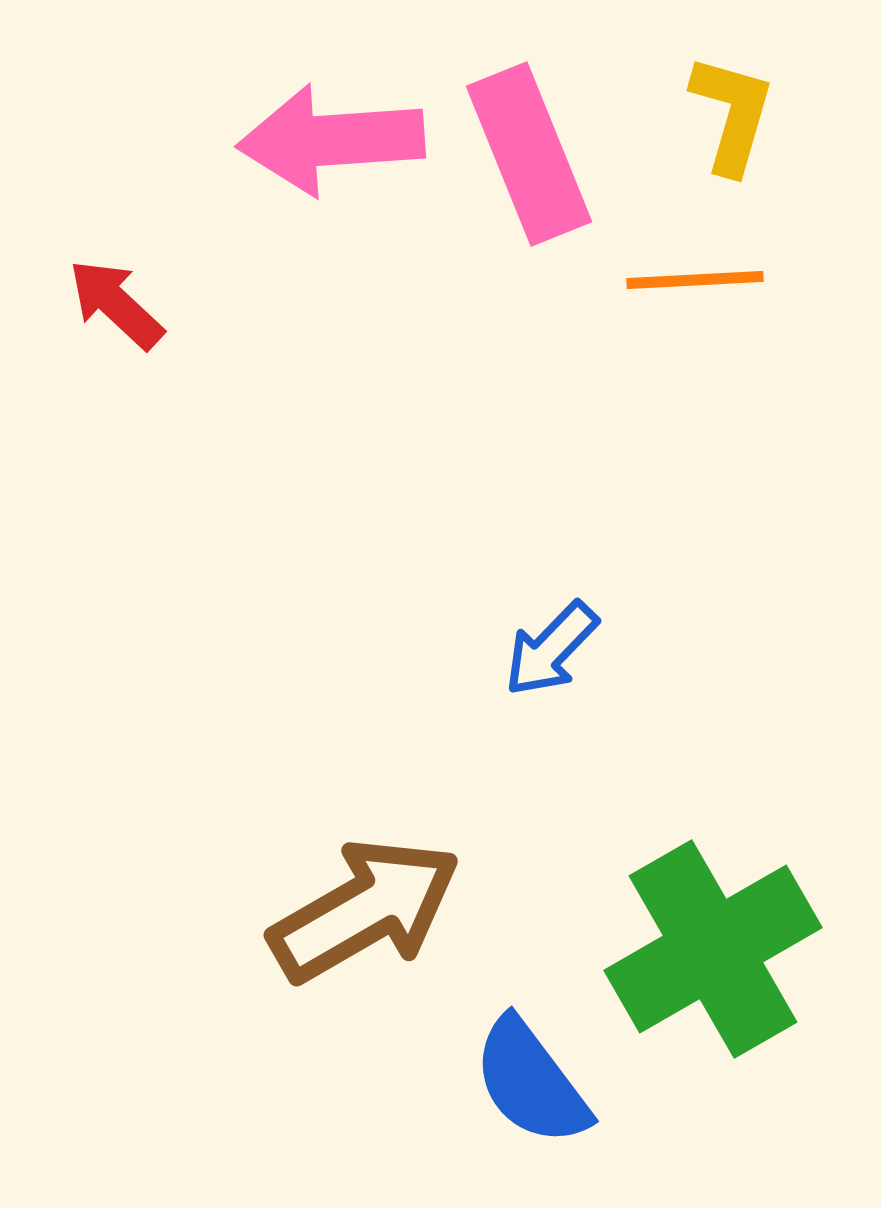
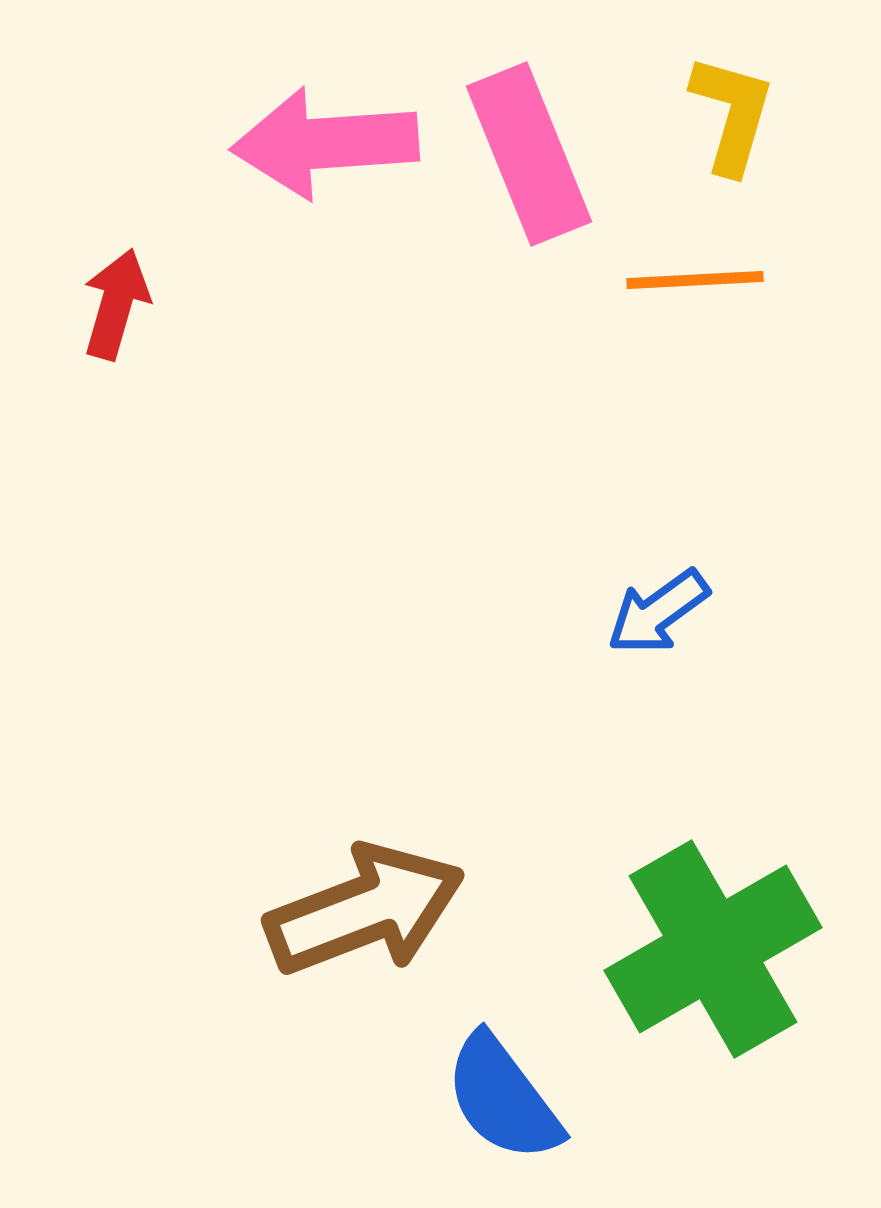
pink arrow: moved 6 px left, 3 px down
red arrow: rotated 63 degrees clockwise
blue arrow: moved 107 px right, 37 px up; rotated 10 degrees clockwise
brown arrow: rotated 9 degrees clockwise
blue semicircle: moved 28 px left, 16 px down
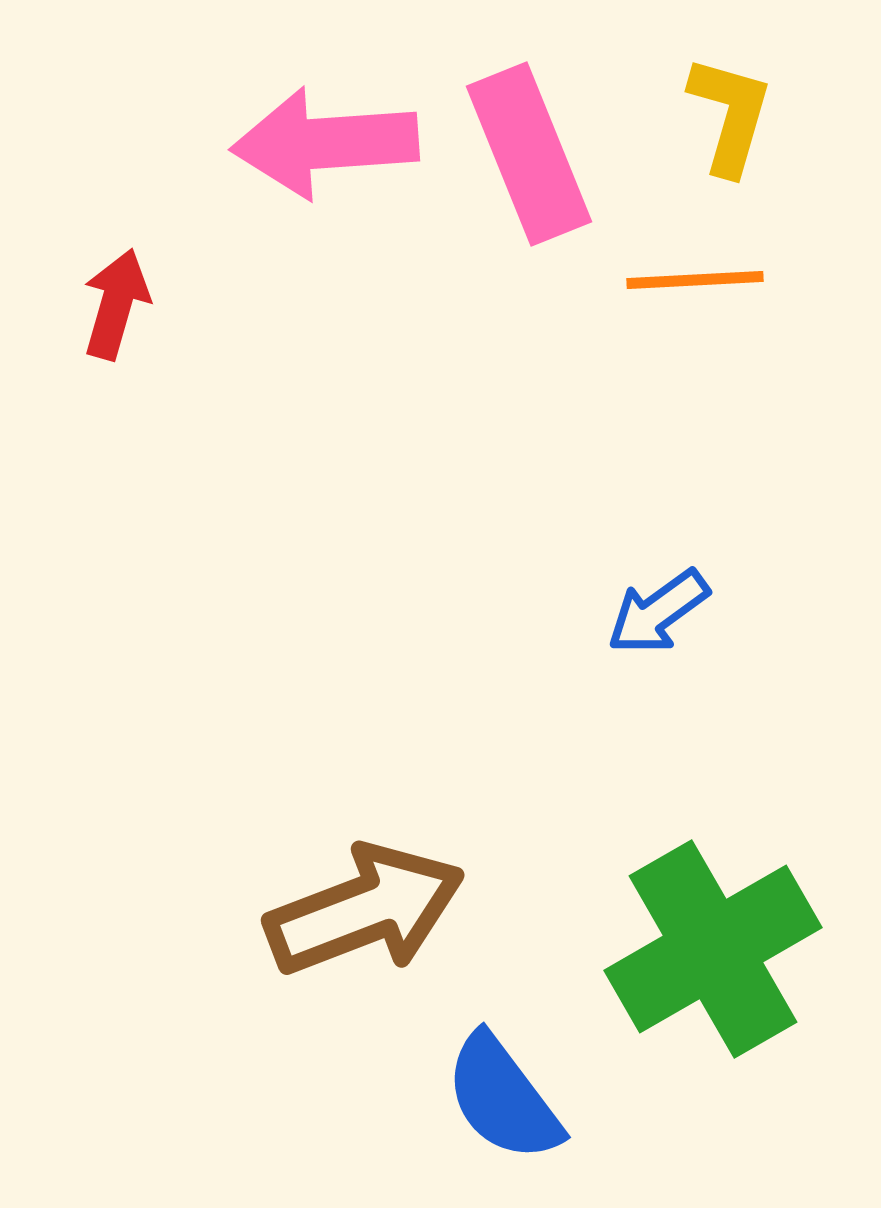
yellow L-shape: moved 2 px left, 1 px down
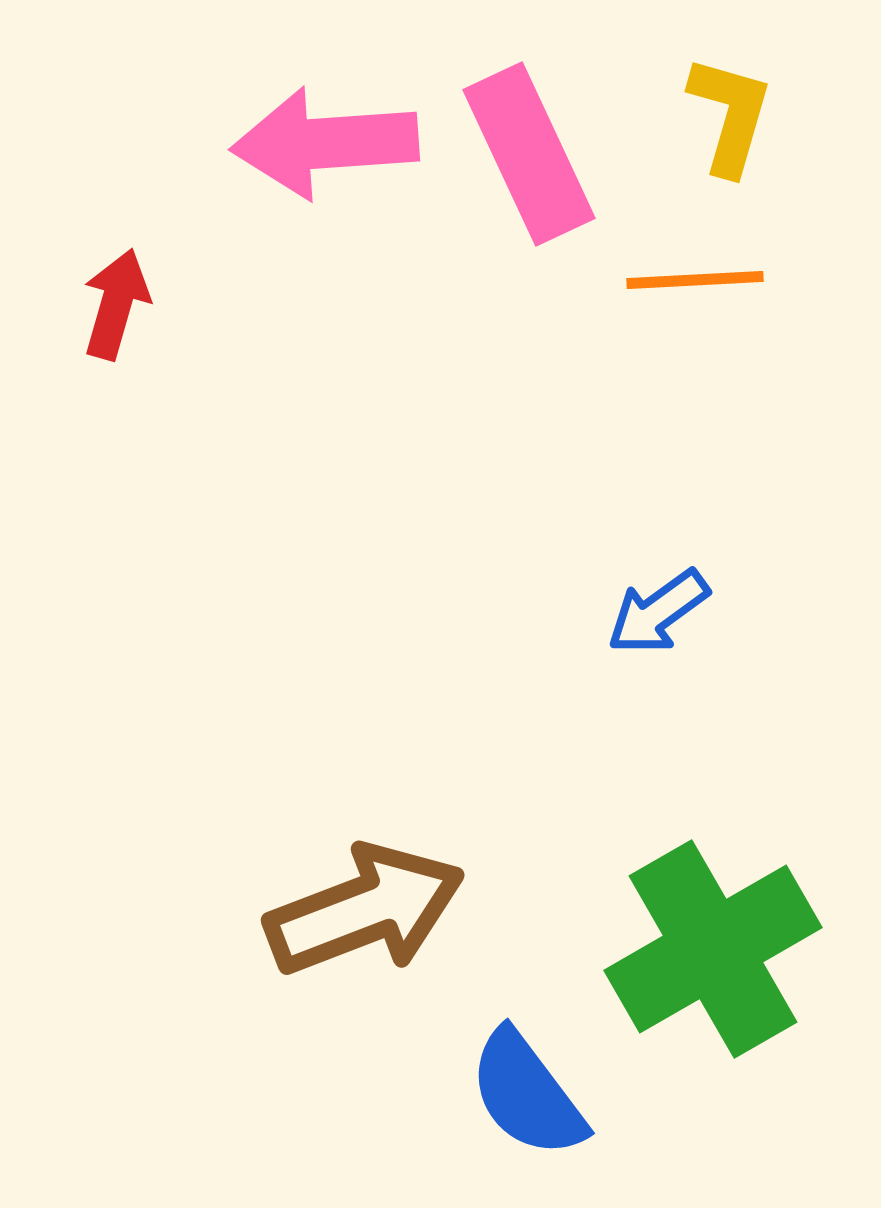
pink rectangle: rotated 3 degrees counterclockwise
blue semicircle: moved 24 px right, 4 px up
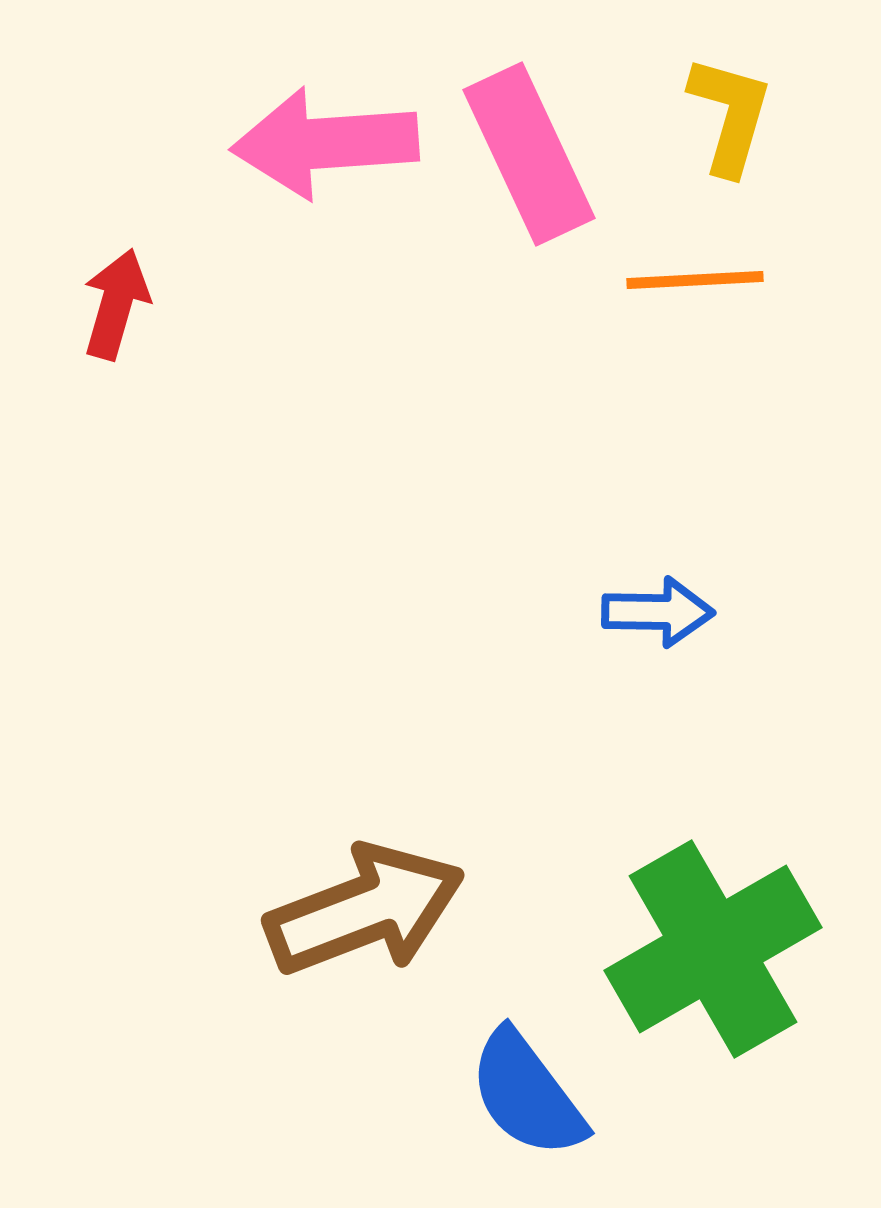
blue arrow: rotated 143 degrees counterclockwise
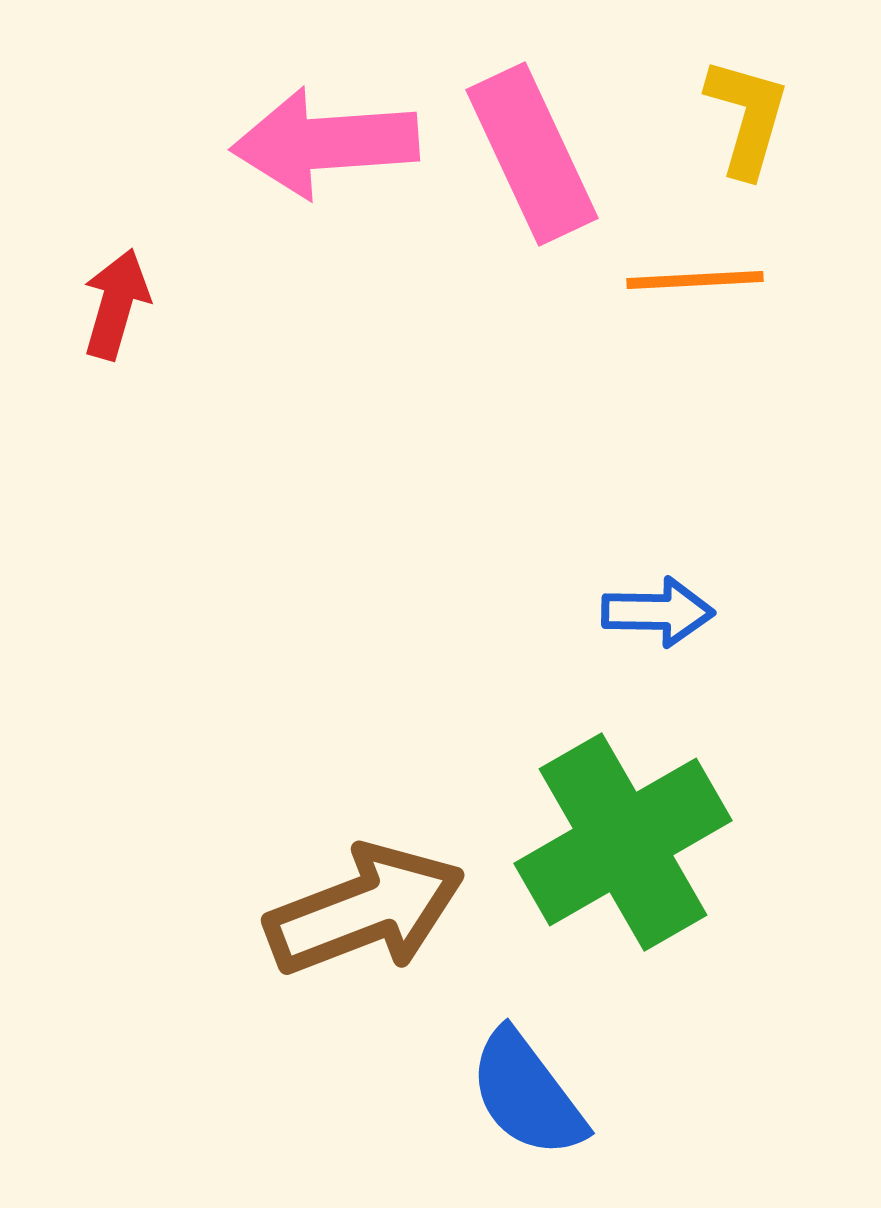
yellow L-shape: moved 17 px right, 2 px down
pink rectangle: moved 3 px right
green cross: moved 90 px left, 107 px up
